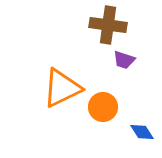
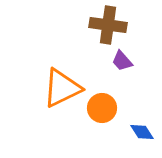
purple trapezoid: moved 2 px left, 1 px down; rotated 30 degrees clockwise
orange circle: moved 1 px left, 1 px down
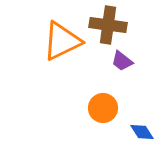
purple trapezoid: rotated 10 degrees counterclockwise
orange triangle: moved 47 px up
orange circle: moved 1 px right
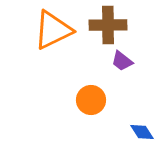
brown cross: rotated 9 degrees counterclockwise
orange triangle: moved 9 px left, 11 px up
orange circle: moved 12 px left, 8 px up
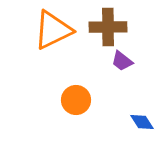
brown cross: moved 2 px down
orange circle: moved 15 px left
blue diamond: moved 10 px up
